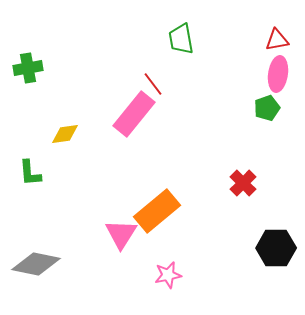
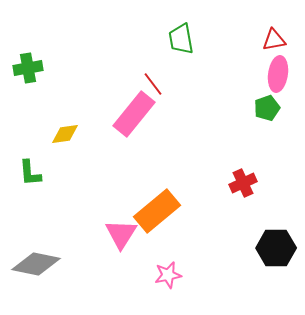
red triangle: moved 3 px left
red cross: rotated 20 degrees clockwise
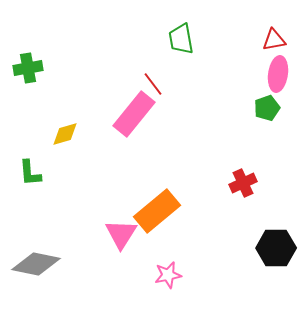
yellow diamond: rotated 8 degrees counterclockwise
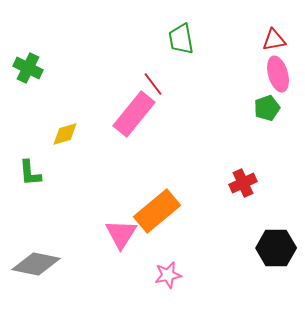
green cross: rotated 36 degrees clockwise
pink ellipse: rotated 24 degrees counterclockwise
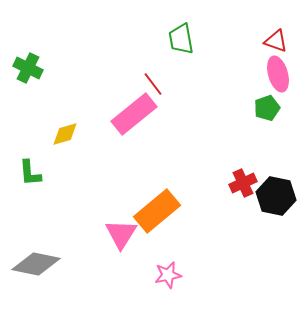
red triangle: moved 2 px right, 1 px down; rotated 30 degrees clockwise
pink rectangle: rotated 12 degrees clockwise
black hexagon: moved 52 px up; rotated 12 degrees clockwise
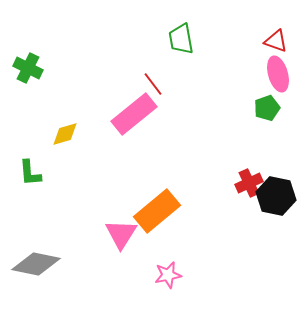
red cross: moved 6 px right
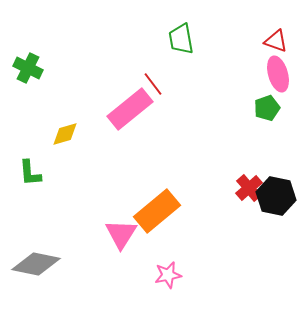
pink rectangle: moved 4 px left, 5 px up
red cross: moved 5 px down; rotated 16 degrees counterclockwise
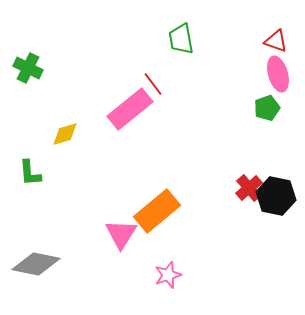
pink star: rotated 8 degrees counterclockwise
